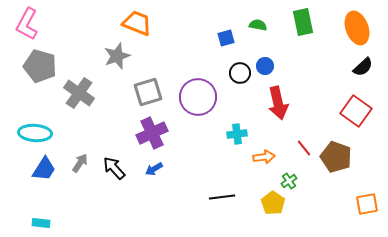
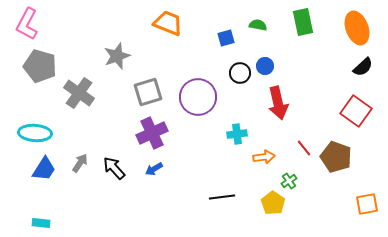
orange trapezoid: moved 31 px right
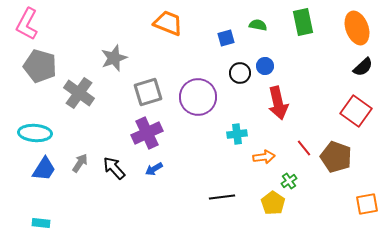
gray star: moved 3 px left, 2 px down
purple cross: moved 5 px left
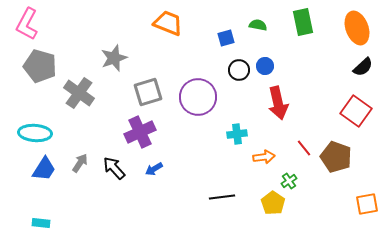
black circle: moved 1 px left, 3 px up
purple cross: moved 7 px left, 1 px up
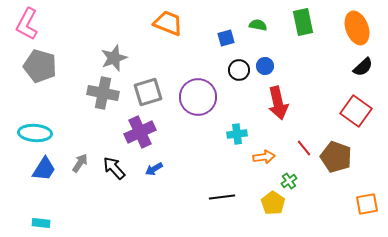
gray cross: moved 24 px right; rotated 24 degrees counterclockwise
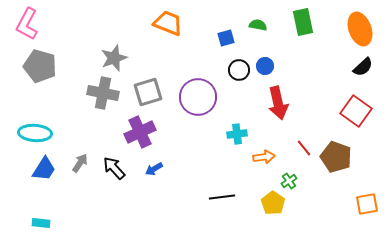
orange ellipse: moved 3 px right, 1 px down
